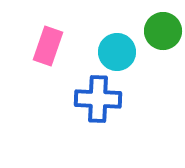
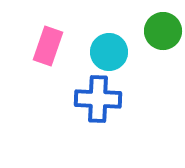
cyan circle: moved 8 px left
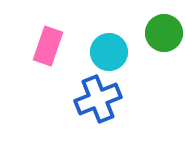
green circle: moved 1 px right, 2 px down
blue cross: rotated 24 degrees counterclockwise
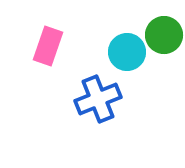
green circle: moved 2 px down
cyan circle: moved 18 px right
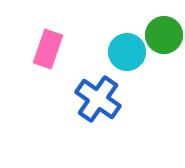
pink rectangle: moved 3 px down
blue cross: rotated 33 degrees counterclockwise
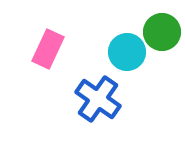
green circle: moved 2 px left, 3 px up
pink rectangle: rotated 6 degrees clockwise
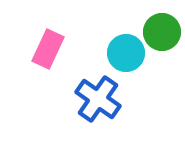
cyan circle: moved 1 px left, 1 px down
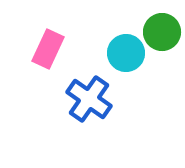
blue cross: moved 9 px left
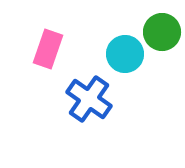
pink rectangle: rotated 6 degrees counterclockwise
cyan circle: moved 1 px left, 1 px down
